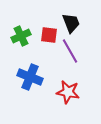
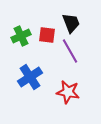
red square: moved 2 px left
blue cross: rotated 35 degrees clockwise
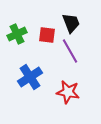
green cross: moved 4 px left, 2 px up
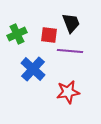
red square: moved 2 px right
purple line: rotated 55 degrees counterclockwise
blue cross: moved 3 px right, 8 px up; rotated 15 degrees counterclockwise
red star: rotated 20 degrees counterclockwise
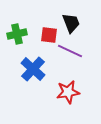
green cross: rotated 12 degrees clockwise
purple line: rotated 20 degrees clockwise
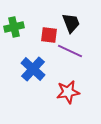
green cross: moved 3 px left, 7 px up
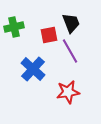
red square: rotated 18 degrees counterclockwise
purple line: rotated 35 degrees clockwise
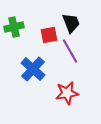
red star: moved 1 px left, 1 px down
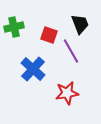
black trapezoid: moved 9 px right, 1 px down
red square: rotated 30 degrees clockwise
purple line: moved 1 px right
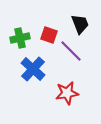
green cross: moved 6 px right, 11 px down
purple line: rotated 15 degrees counterclockwise
